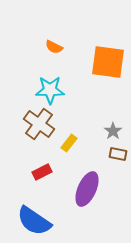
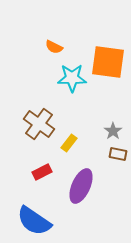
cyan star: moved 22 px right, 12 px up
purple ellipse: moved 6 px left, 3 px up
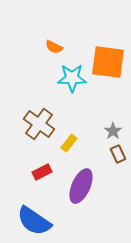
brown rectangle: rotated 54 degrees clockwise
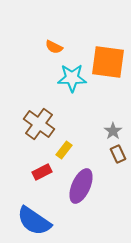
yellow rectangle: moved 5 px left, 7 px down
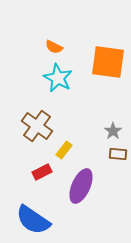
cyan star: moved 14 px left; rotated 28 degrees clockwise
brown cross: moved 2 px left, 2 px down
brown rectangle: rotated 60 degrees counterclockwise
blue semicircle: moved 1 px left, 1 px up
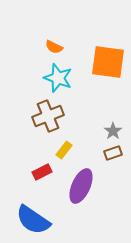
cyan star: rotated 8 degrees counterclockwise
brown cross: moved 11 px right, 10 px up; rotated 32 degrees clockwise
brown rectangle: moved 5 px left, 1 px up; rotated 24 degrees counterclockwise
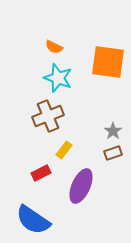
red rectangle: moved 1 px left, 1 px down
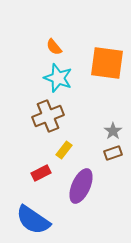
orange semicircle: rotated 24 degrees clockwise
orange square: moved 1 px left, 1 px down
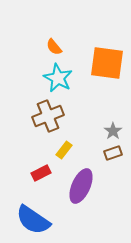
cyan star: rotated 8 degrees clockwise
